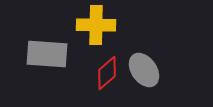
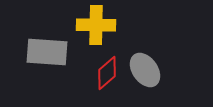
gray rectangle: moved 2 px up
gray ellipse: moved 1 px right
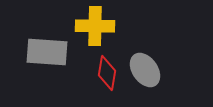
yellow cross: moved 1 px left, 1 px down
red diamond: rotated 40 degrees counterclockwise
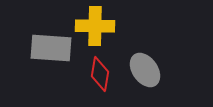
gray rectangle: moved 4 px right, 4 px up
red diamond: moved 7 px left, 1 px down
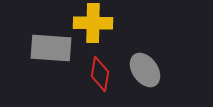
yellow cross: moved 2 px left, 3 px up
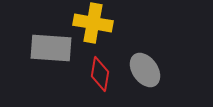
yellow cross: rotated 9 degrees clockwise
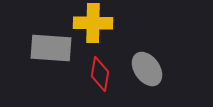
yellow cross: rotated 9 degrees counterclockwise
gray ellipse: moved 2 px right, 1 px up
